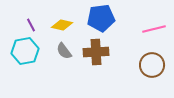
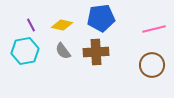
gray semicircle: moved 1 px left
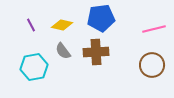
cyan hexagon: moved 9 px right, 16 px down
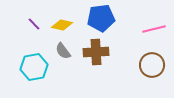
purple line: moved 3 px right, 1 px up; rotated 16 degrees counterclockwise
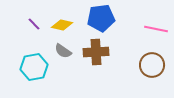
pink line: moved 2 px right; rotated 25 degrees clockwise
gray semicircle: rotated 18 degrees counterclockwise
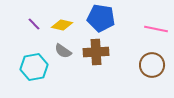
blue pentagon: rotated 16 degrees clockwise
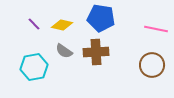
gray semicircle: moved 1 px right
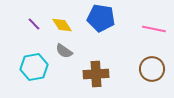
yellow diamond: rotated 45 degrees clockwise
pink line: moved 2 px left
brown cross: moved 22 px down
brown circle: moved 4 px down
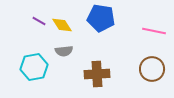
purple line: moved 5 px right, 3 px up; rotated 16 degrees counterclockwise
pink line: moved 2 px down
gray semicircle: rotated 42 degrees counterclockwise
brown cross: moved 1 px right
